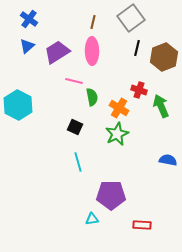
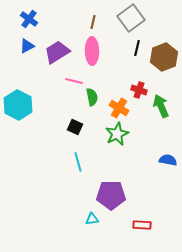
blue triangle: rotated 14 degrees clockwise
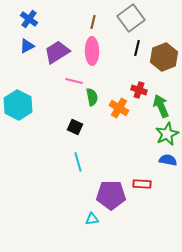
green star: moved 50 px right
red rectangle: moved 41 px up
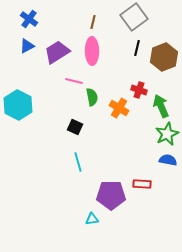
gray square: moved 3 px right, 1 px up
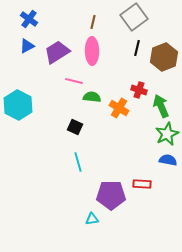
green semicircle: rotated 72 degrees counterclockwise
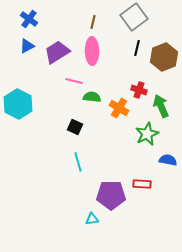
cyan hexagon: moved 1 px up
green star: moved 20 px left
